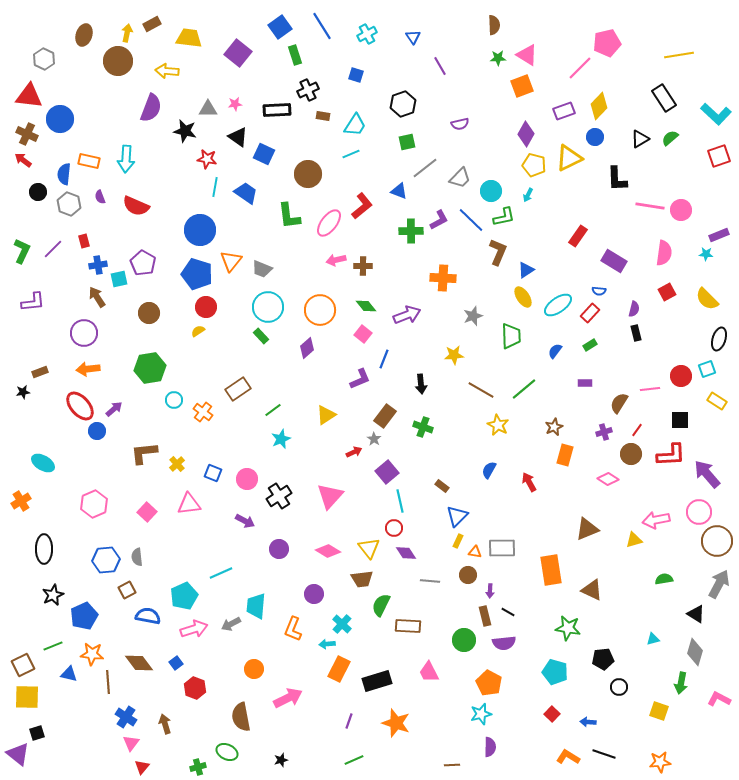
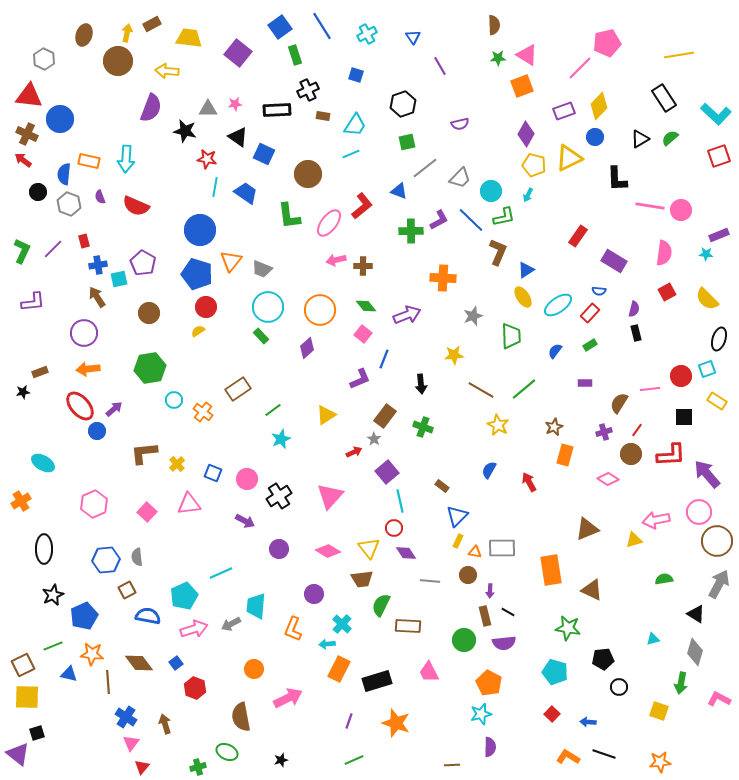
black square at (680, 420): moved 4 px right, 3 px up
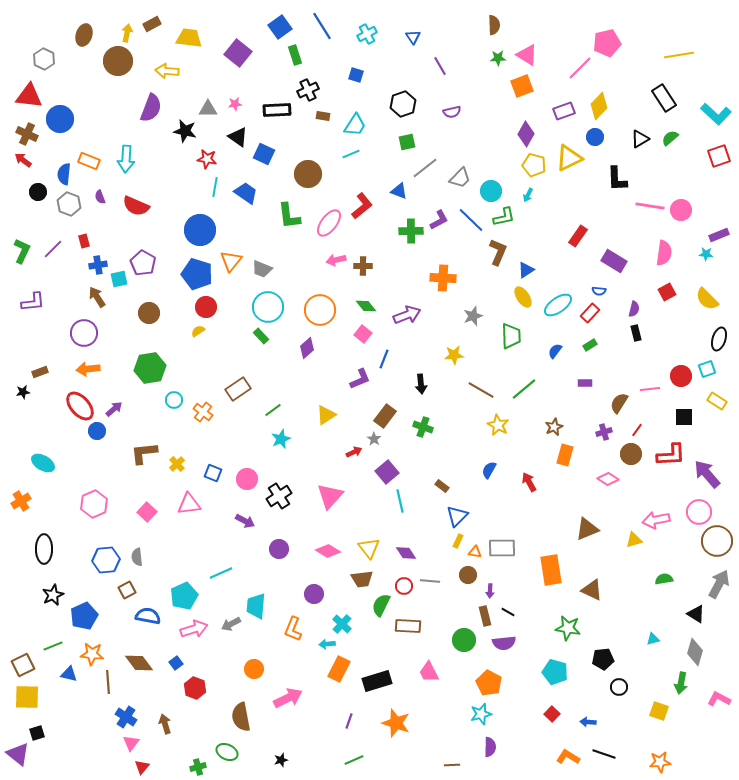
purple semicircle at (460, 124): moved 8 px left, 12 px up
orange rectangle at (89, 161): rotated 10 degrees clockwise
red circle at (394, 528): moved 10 px right, 58 px down
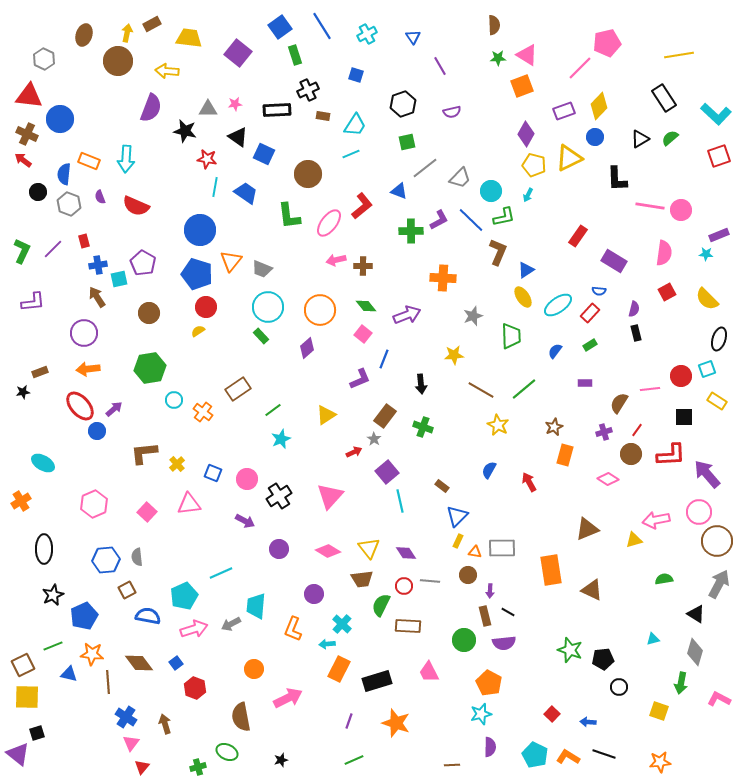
green star at (568, 628): moved 2 px right, 22 px down; rotated 10 degrees clockwise
cyan pentagon at (555, 672): moved 20 px left, 83 px down; rotated 10 degrees clockwise
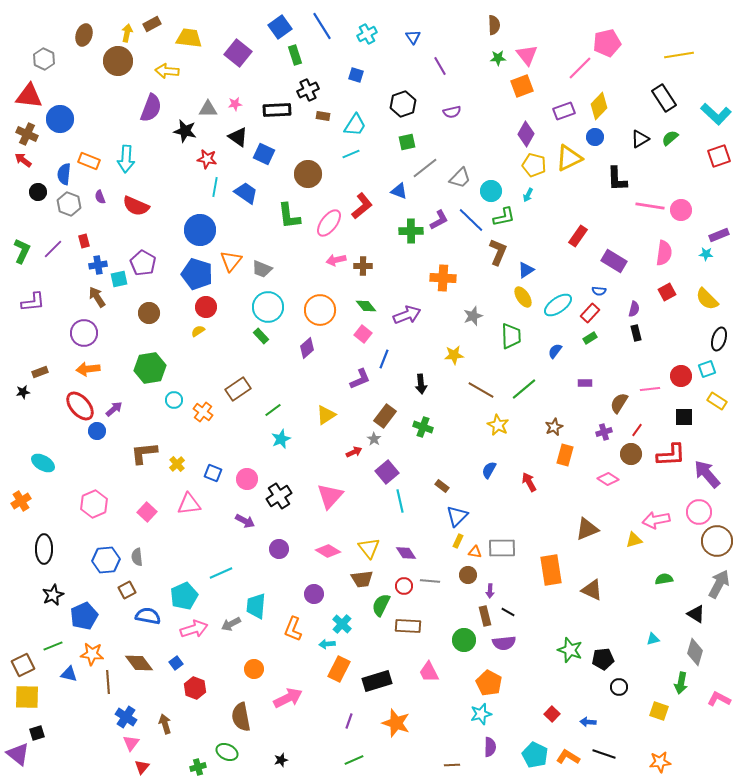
pink triangle at (527, 55): rotated 20 degrees clockwise
green rectangle at (590, 345): moved 7 px up
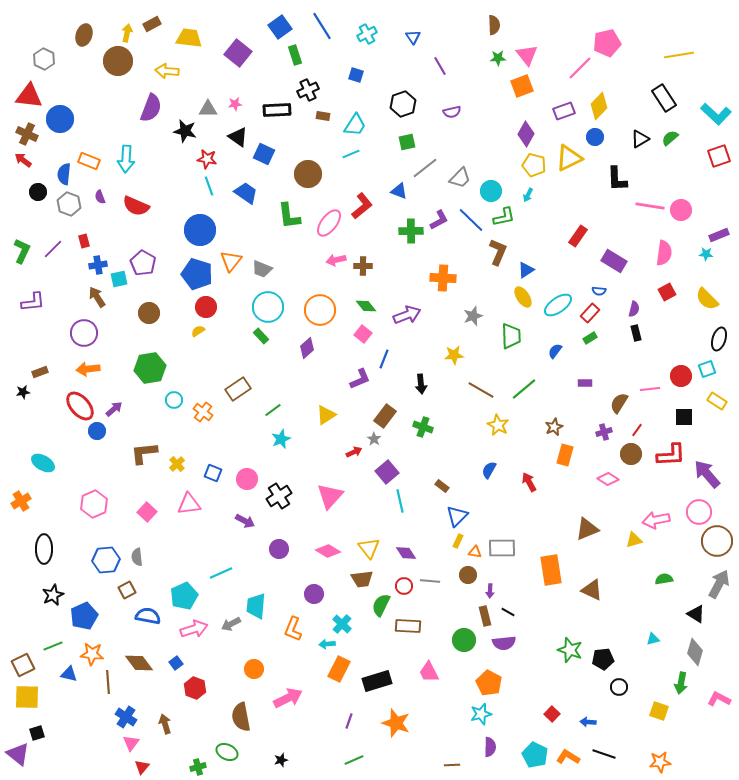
cyan line at (215, 187): moved 6 px left, 1 px up; rotated 30 degrees counterclockwise
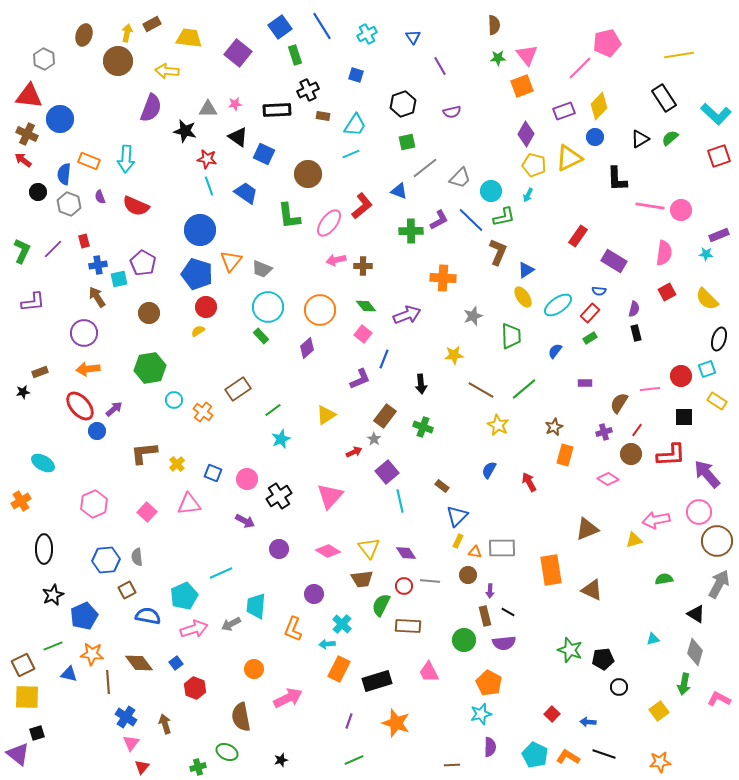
green arrow at (681, 683): moved 3 px right, 1 px down
yellow square at (659, 711): rotated 36 degrees clockwise
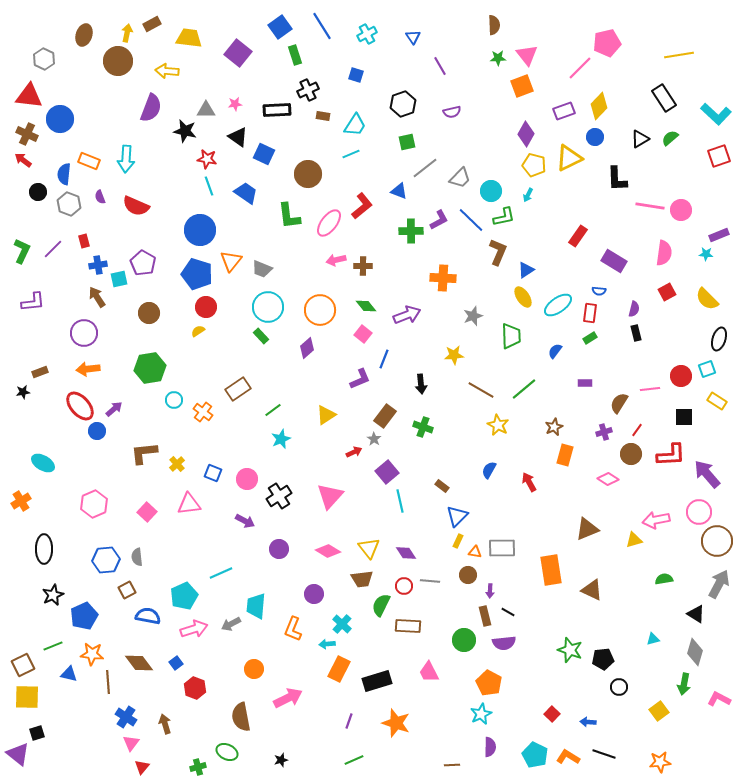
gray triangle at (208, 109): moved 2 px left, 1 px down
red rectangle at (590, 313): rotated 36 degrees counterclockwise
cyan star at (481, 714): rotated 10 degrees counterclockwise
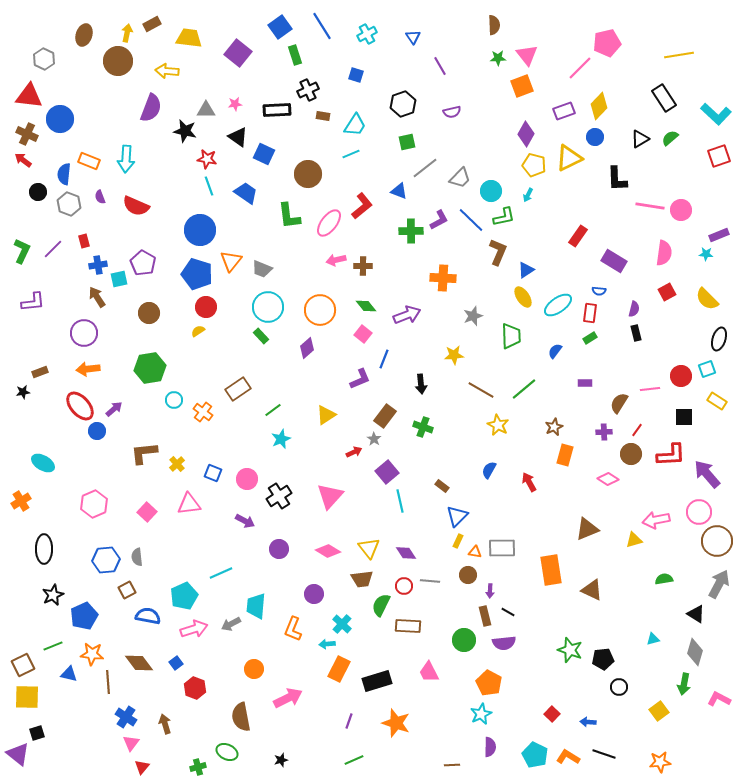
purple cross at (604, 432): rotated 14 degrees clockwise
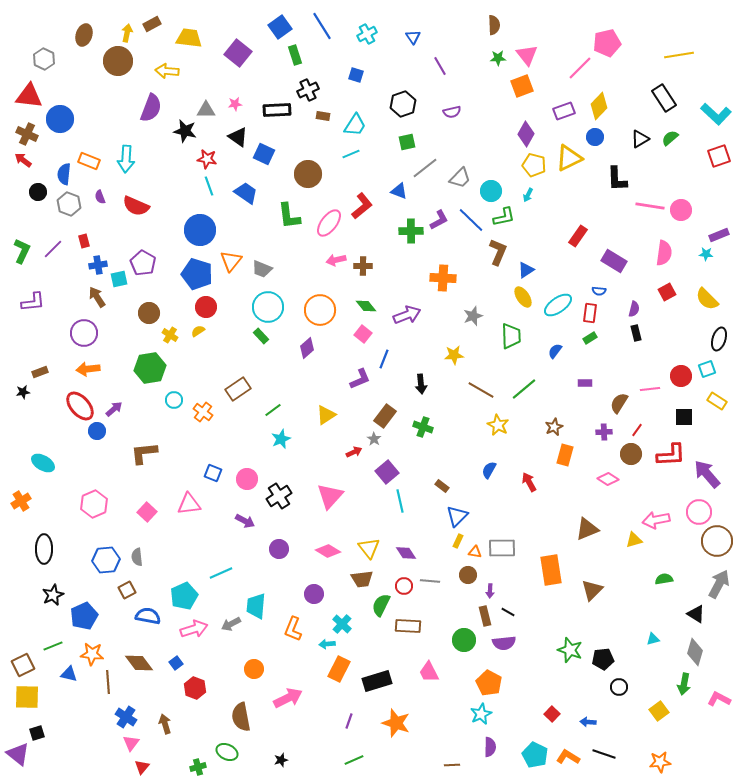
yellow cross at (177, 464): moved 7 px left, 129 px up; rotated 14 degrees counterclockwise
brown triangle at (592, 590): rotated 50 degrees clockwise
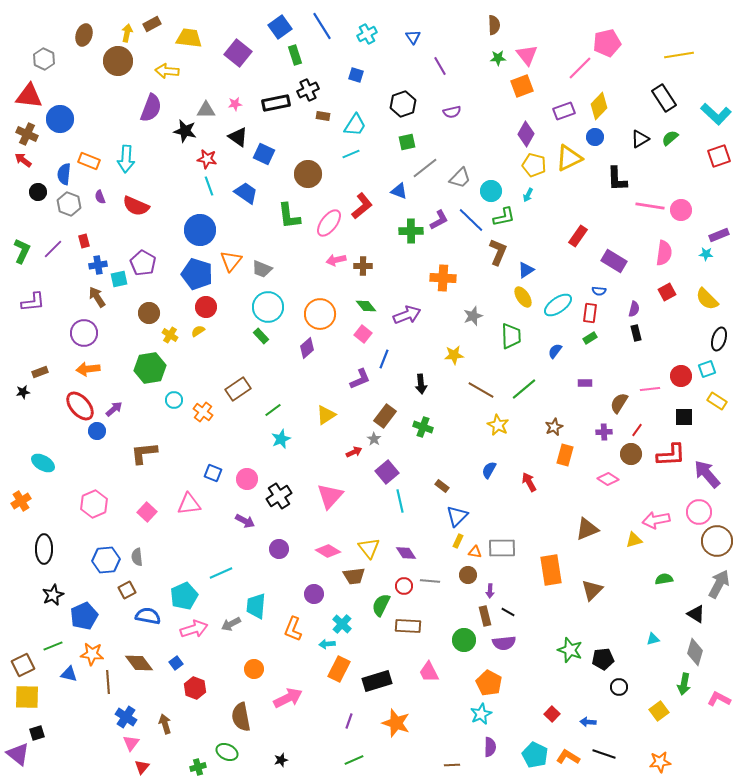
black rectangle at (277, 110): moved 1 px left, 7 px up; rotated 8 degrees counterclockwise
orange circle at (320, 310): moved 4 px down
brown trapezoid at (362, 579): moved 8 px left, 3 px up
